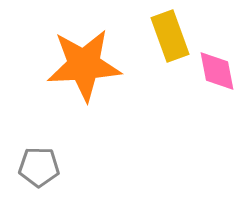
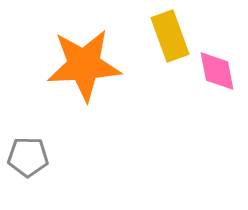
gray pentagon: moved 11 px left, 10 px up
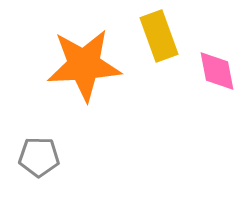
yellow rectangle: moved 11 px left
gray pentagon: moved 11 px right
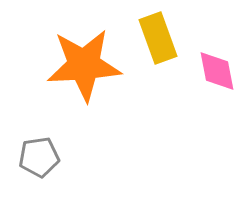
yellow rectangle: moved 1 px left, 2 px down
gray pentagon: rotated 9 degrees counterclockwise
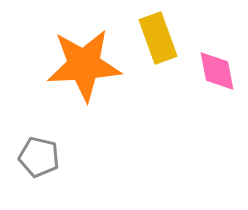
gray pentagon: rotated 21 degrees clockwise
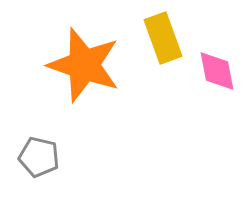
yellow rectangle: moved 5 px right
orange star: rotated 22 degrees clockwise
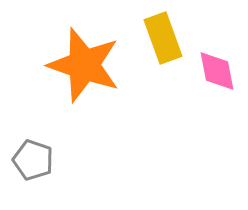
gray pentagon: moved 6 px left, 3 px down; rotated 6 degrees clockwise
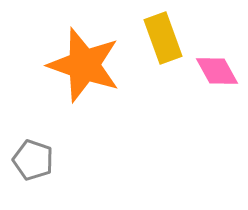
pink diamond: rotated 18 degrees counterclockwise
